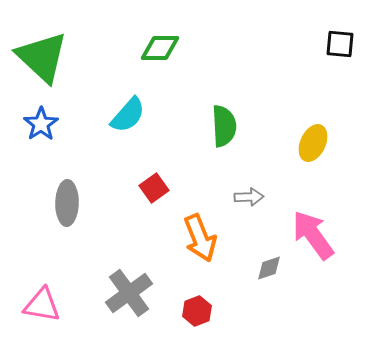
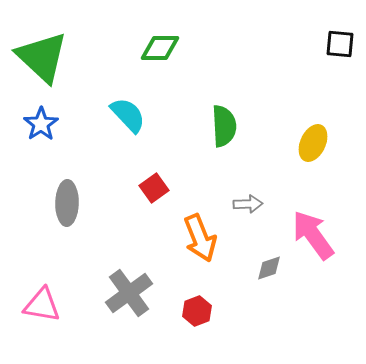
cyan semicircle: rotated 84 degrees counterclockwise
gray arrow: moved 1 px left, 7 px down
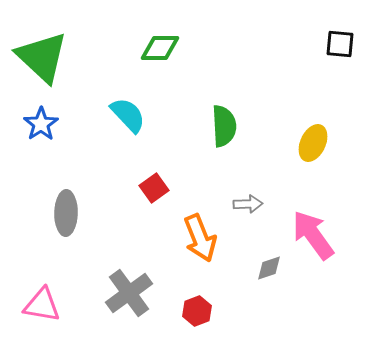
gray ellipse: moved 1 px left, 10 px down
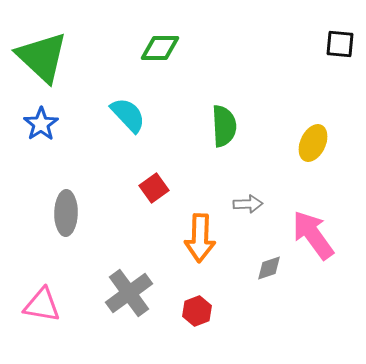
orange arrow: rotated 24 degrees clockwise
